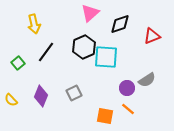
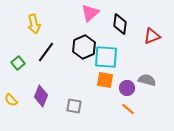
black diamond: rotated 65 degrees counterclockwise
gray semicircle: rotated 132 degrees counterclockwise
gray square: moved 13 px down; rotated 35 degrees clockwise
orange square: moved 36 px up
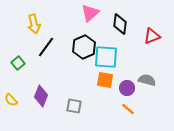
black line: moved 5 px up
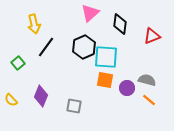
orange line: moved 21 px right, 9 px up
